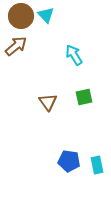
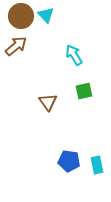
green square: moved 6 px up
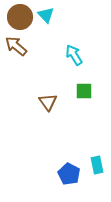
brown circle: moved 1 px left, 1 px down
brown arrow: rotated 100 degrees counterclockwise
green square: rotated 12 degrees clockwise
blue pentagon: moved 13 px down; rotated 20 degrees clockwise
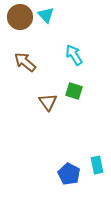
brown arrow: moved 9 px right, 16 px down
green square: moved 10 px left; rotated 18 degrees clockwise
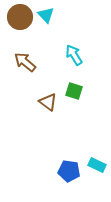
brown triangle: rotated 18 degrees counterclockwise
cyan rectangle: rotated 54 degrees counterclockwise
blue pentagon: moved 3 px up; rotated 20 degrees counterclockwise
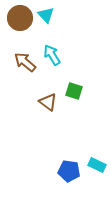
brown circle: moved 1 px down
cyan arrow: moved 22 px left
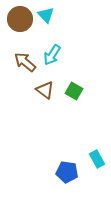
brown circle: moved 1 px down
cyan arrow: rotated 115 degrees counterclockwise
green square: rotated 12 degrees clockwise
brown triangle: moved 3 px left, 12 px up
cyan rectangle: moved 6 px up; rotated 36 degrees clockwise
blue pentagon: moved 2 px left, 1 px down
